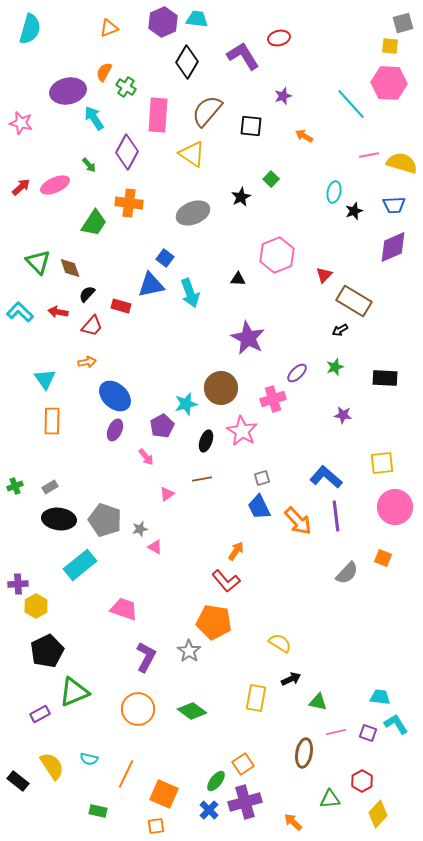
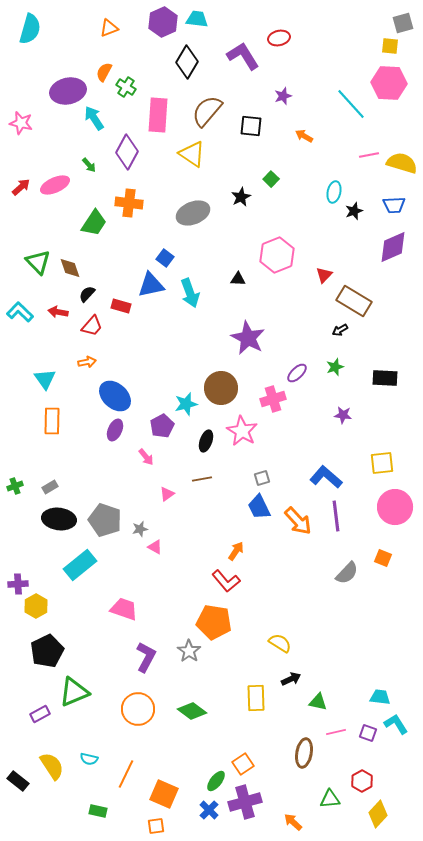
yellow rectangle at (256, 698): rotated 12 degrees counterclockwise
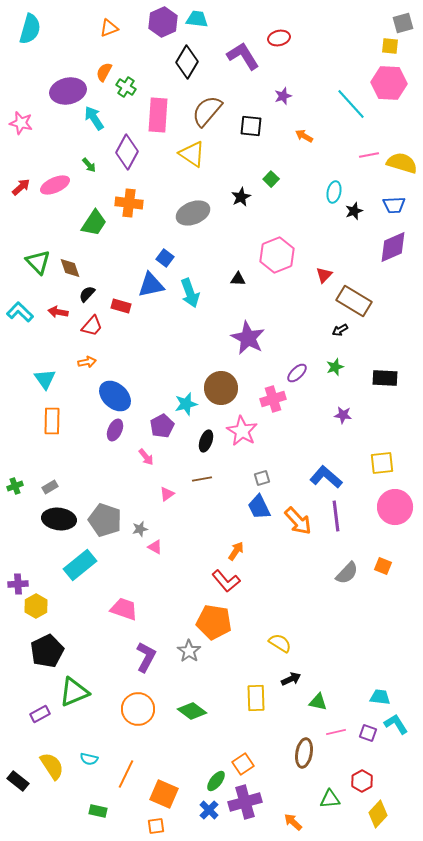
orange square at (383, 558): moved 8 px down
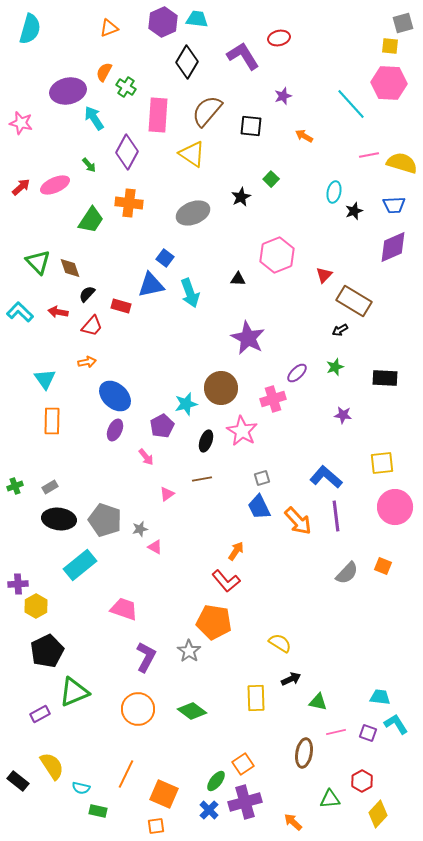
green trapezoid at (94, 223): moved 3 px left, 3 px up
cyan semicircle at (89, 759): moved 8 px left, 29 px down
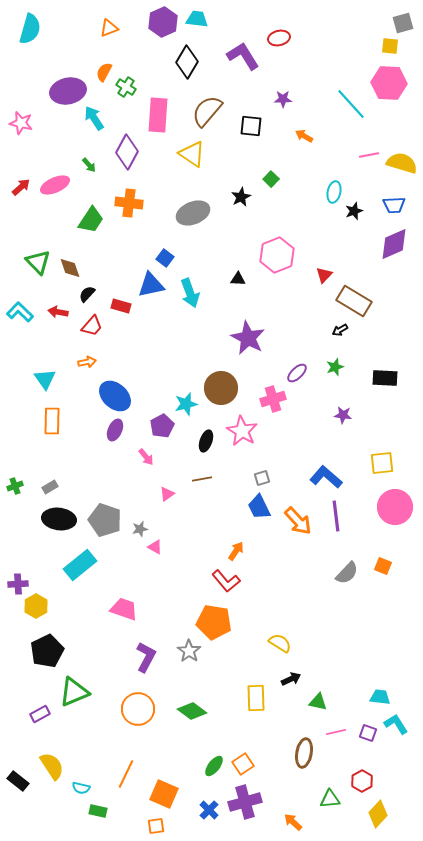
purple star at (283, 96): moved 3 px down; rotated 18 degrees clockwise
purple diamond at (393, 247): moved 1 px right, 3 px up
green ellipse at (216, 781): moved 2 px left, 15 px up
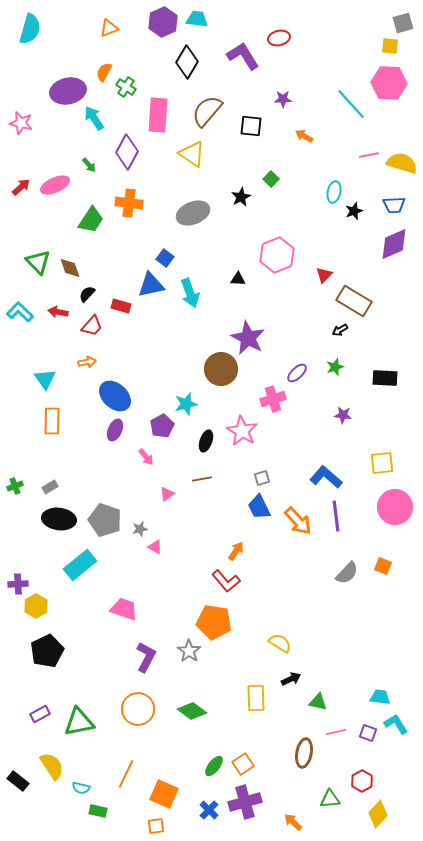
brown circle at (221, 388): moved 19 px up
green triangle at (74, 692): moved 5 px right, 30 px down; rotated 12 degrees clockwise
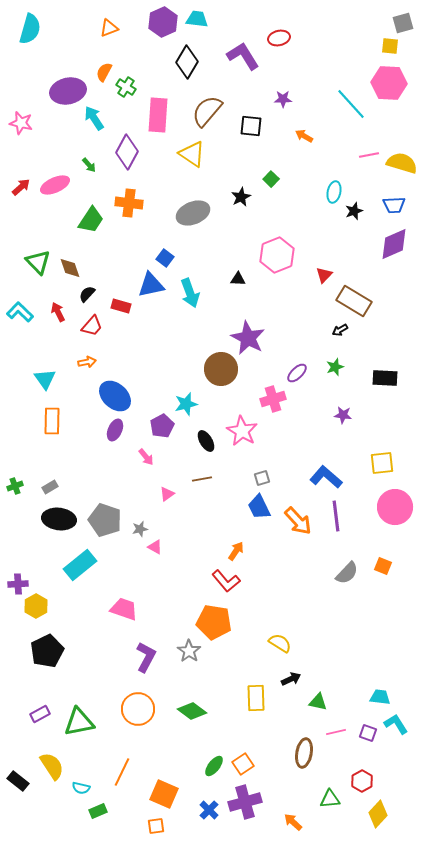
red arrow at (58, 312): rotated 54 degrees clockwise
black ellipse at (206, 441): rotated 50 degrees counterclockwise
orange line at (126, 774): moved 4 px left, 2 px up
green rectangle at (98, 811): rotated 36 degrees counterclockwise
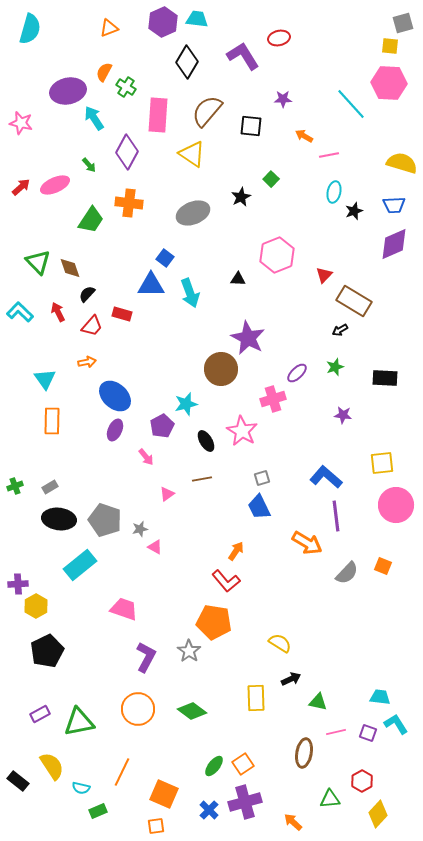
pink line at (369, 155): moved 40 px left
blue triangle at (151, 285): rotated 12 degrees clockwise
red rectangle at (121, 306): moved 1 px right, 8 px down
pink circle at (395, 507): moved 1 px right, 2 px up
orange arrow at (298, 521): moved 9 px right, 22 px down; rotated 16 degrees counterclockwise
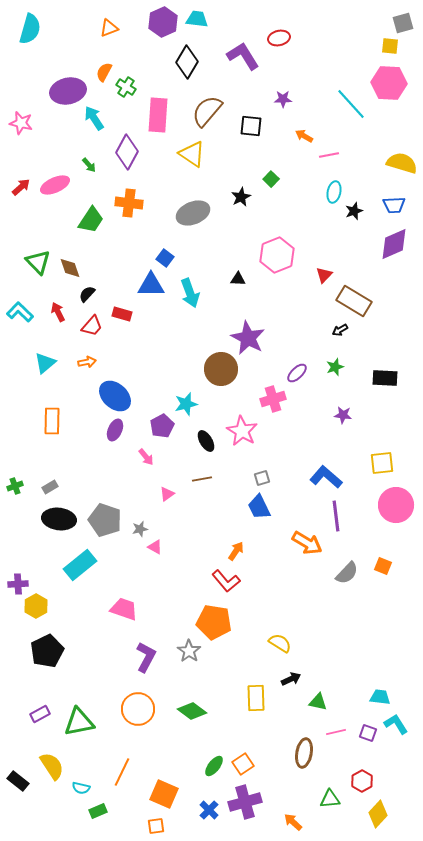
cyan triangle at (45, 379): moved 16 px up; rotated 25 degrees clockwise
